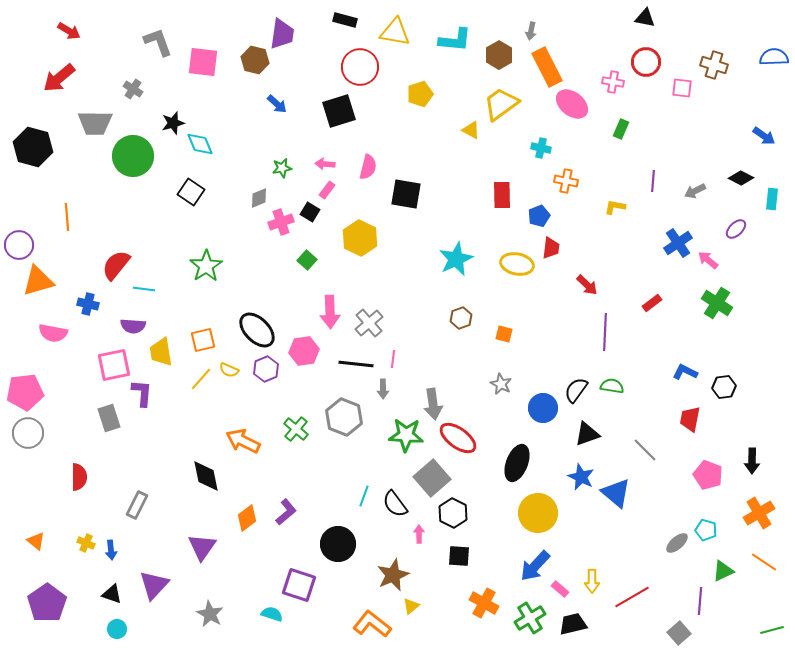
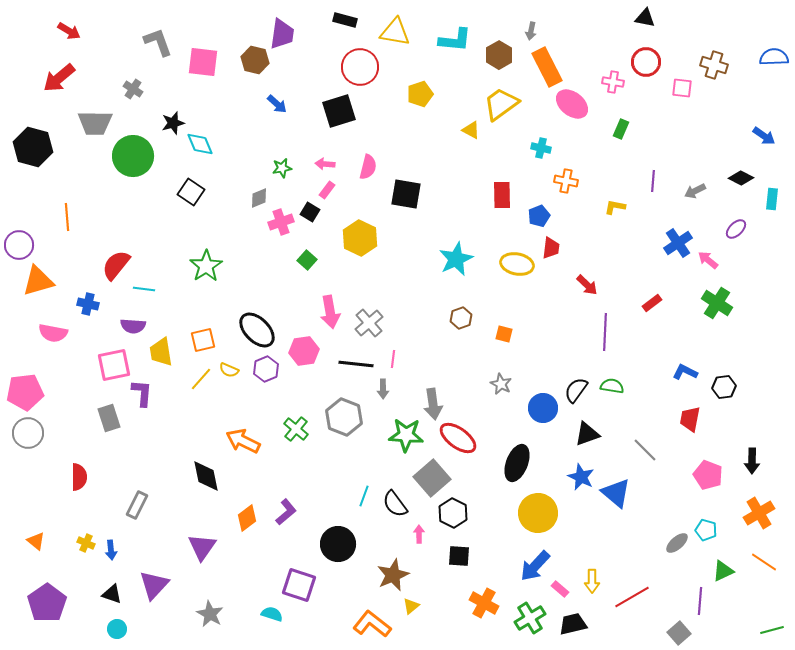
pink arrow at (330, 312): rotated 8 degrees counterclockwise
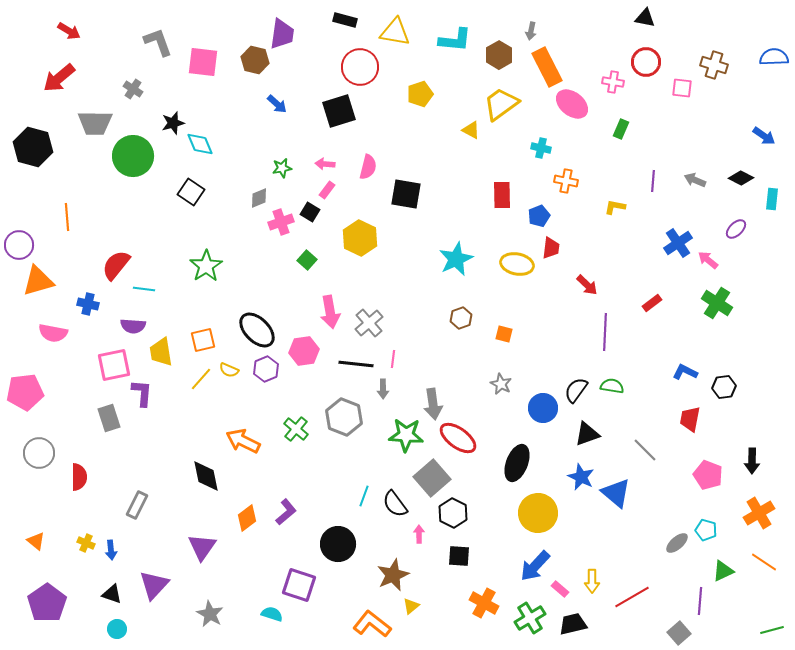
gray arrow at (695, 191): moved 11 px up; rotated 50 degrees clockwise
gray circle at (28, 433): moved 11 px right, 20 px down
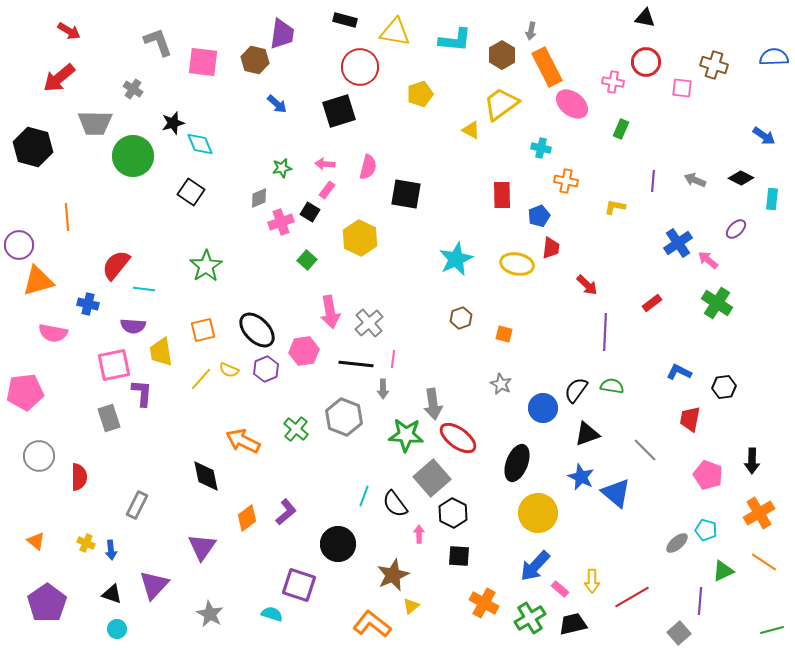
brown hexagon at (499, 55): moved 3 px right
orange square at (203, 340): moved 10 px up
blue L-shape at (685, 372): moved 6 px left
gray circle at (39, 453): moved 3 px down
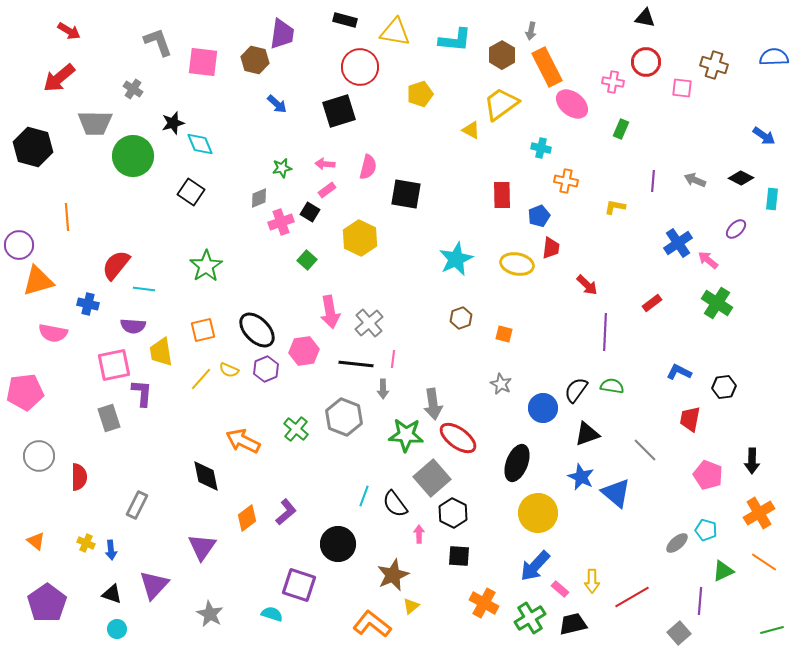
pink rectangle at (327, 190): rotated 18 degrees clockwise
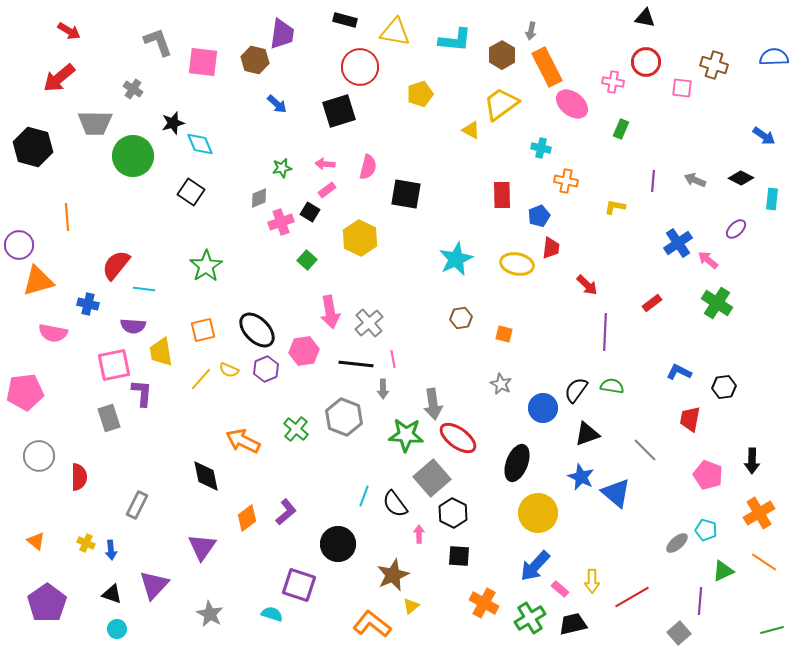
brown hexagon at (461, 318): rotated 10 degrees clockwise
pink line at (393, 359): rotated 18 degrees counterclockwise
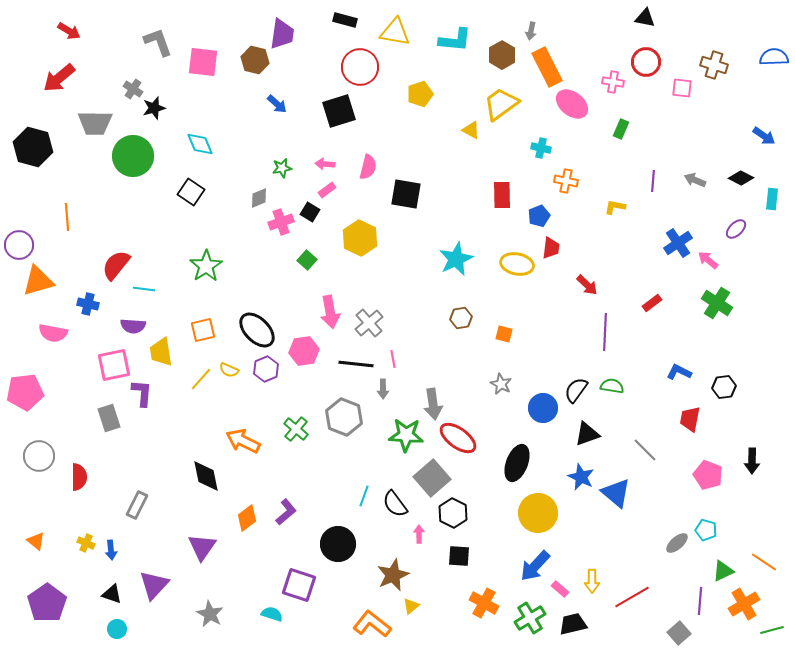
black star at (173, 123): moved 19 px left, 15 px up
orange cross at (759, 513): moved 15 px left, 91 px down
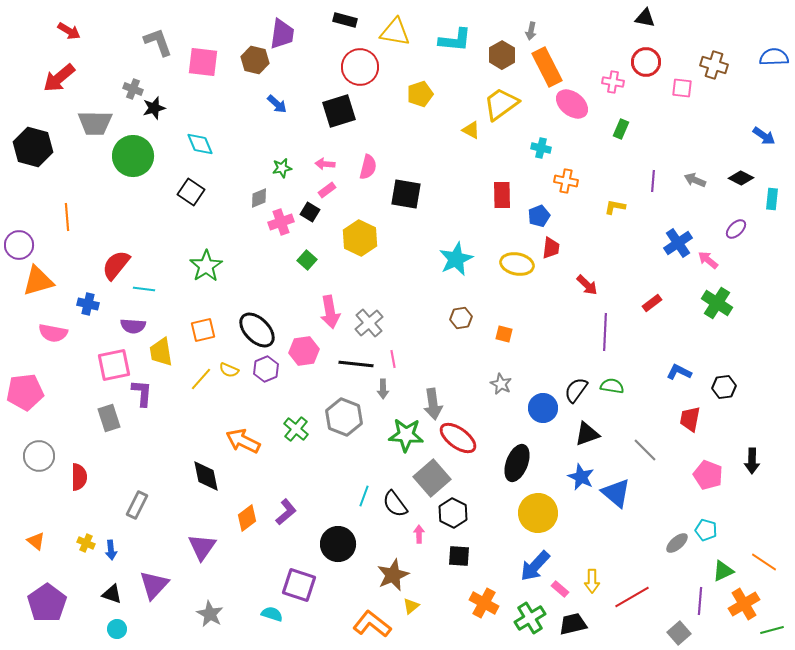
gray cross at (133, 89): rotated 12 degrees counterclockwise
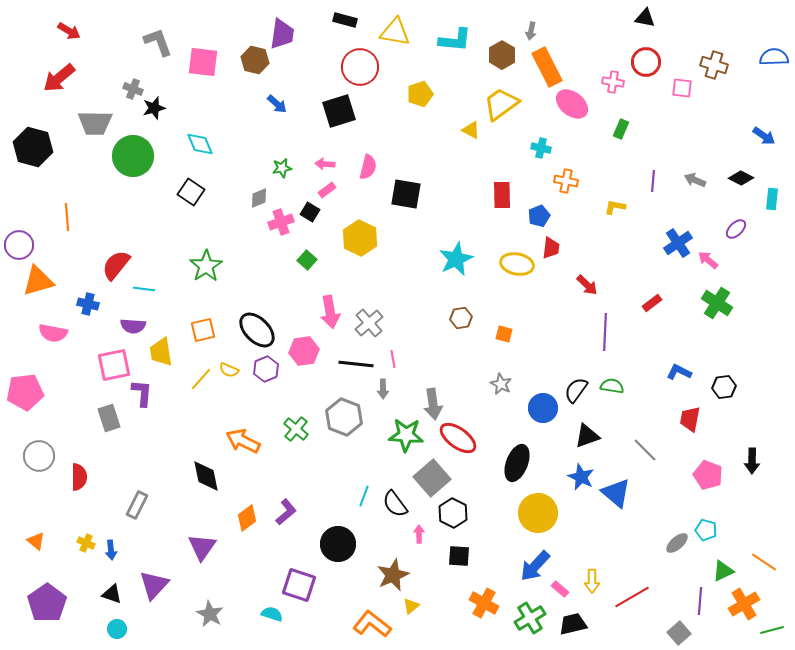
black triangle at (587, 434): moved 2 px down
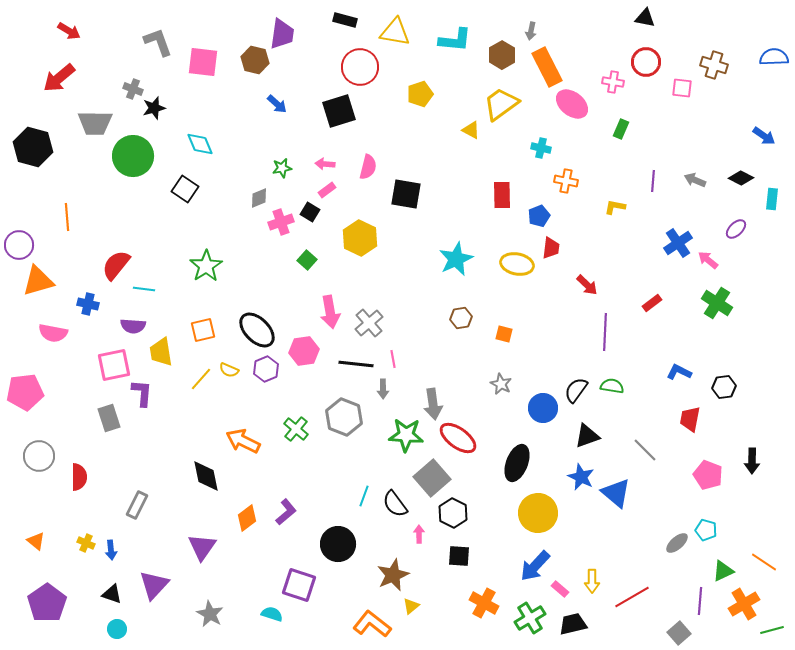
black square at (191, 192): moved 6 px left, 3 px up
